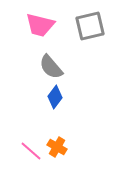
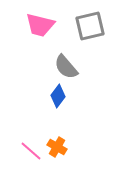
gray semicircle: moved 15 px right
blue diamond: moved 3 px right, 1 px up
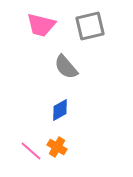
pink trapezoid: moved 1 px right
blue diamond: moved 2 px right, 14 px down; rotated 25 degrees clockwise
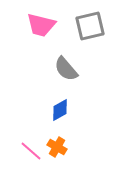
gray semicircle: moved 2 px down
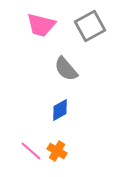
gray square: rotated 16 degrees counterclockwise
orange cross: moved 4 px down
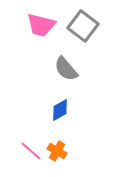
gray square: moved 7 px left; rotated 24 degrees counterclockwise
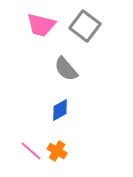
gray square: moved 2 px right
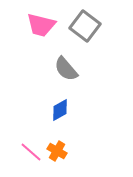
pink line: moved 1 px down
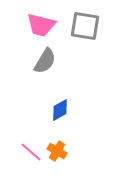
gray square: rotated 28 degrees counterclockwise
gray semicircle: moved 21 px left, 8 px up; rotated 108 degrees counterclockwise
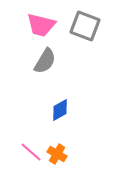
gray square: rotated 12 degrees clockwise
orange cross: moved 3 px down
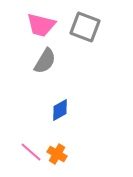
gray square: moved 1 px down
